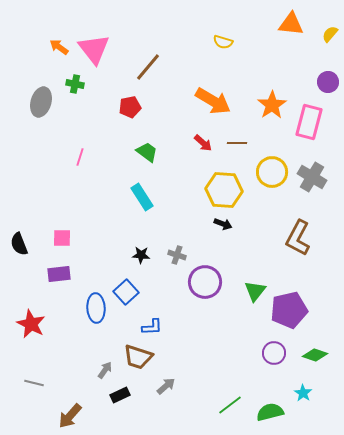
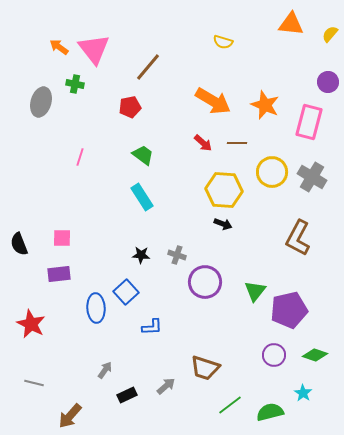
orange star at (272, 105): moved 7 px left; rotated 16 degrees counterclockwise
green trapezoid at (147, 152): moved 4 px left, 3 px down
purple circle at (274, 353): moved 2 px down
brown trapezoid at (138, 357): moved 67 px right, 11 px down
black rectangle at (120, 395): moved 7 px right
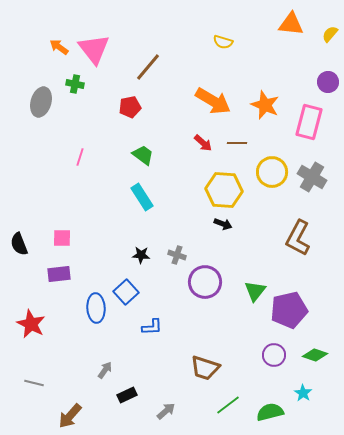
gray arrow at (166, 386): moved 25 px down
green line at (230, 405): moved 2 px left
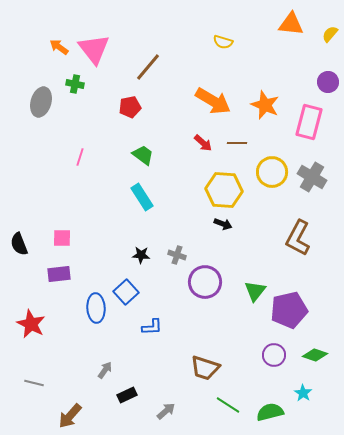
green line at (228, 405): rotated 70 degrees clockwise
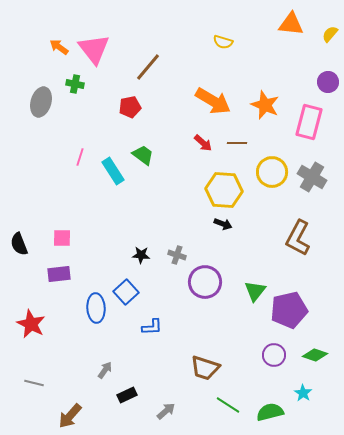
cyan rectangle at (142, 197): moved 29 px left, 26 px up
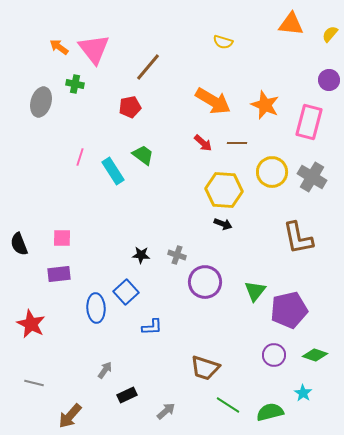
purple circle at (328, 82): moved 1 px right, 2 px up
brown L-shape at (298, 238): rotated 39 degrees counterclockwise
